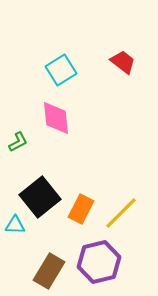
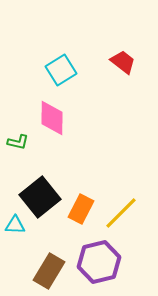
pink diamond: moved 4 px left; rotated 6 degrees clockwise
green L-shape: rotated 40 degrees clockwise
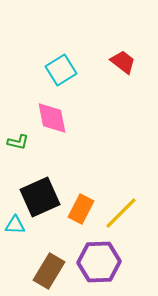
pink diamond: rotated 12 degrees counterclockwise
black square: rotated 15 degrees clockwise
purple hexagon: rotated 12 degrees clockwise
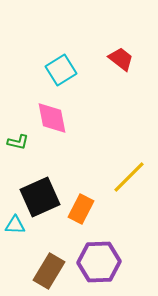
red trapezoid: moved 2 px left, 3 px up
yellow line: moved 8 px right, 36 px up
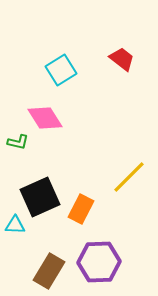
red trapezoid: moved 1 px right
pink diamond: moved 7 px left; rotated 21 degrees counterclockwise
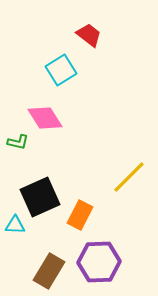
red trapezoid: moved 33 px left, 24 px up
orange rectangle: moved 1 px left, 6 px down
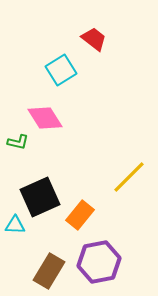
red trapezoid: moved 5 px right, 4 px down
orange rectangle: rotated 12 degrees clockwise
purple hexagon: rotated 9 degrees counterclockwise
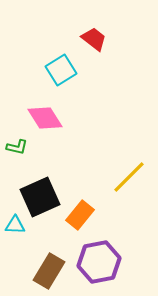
green L-shape: moved 1 px left, 5 px down
